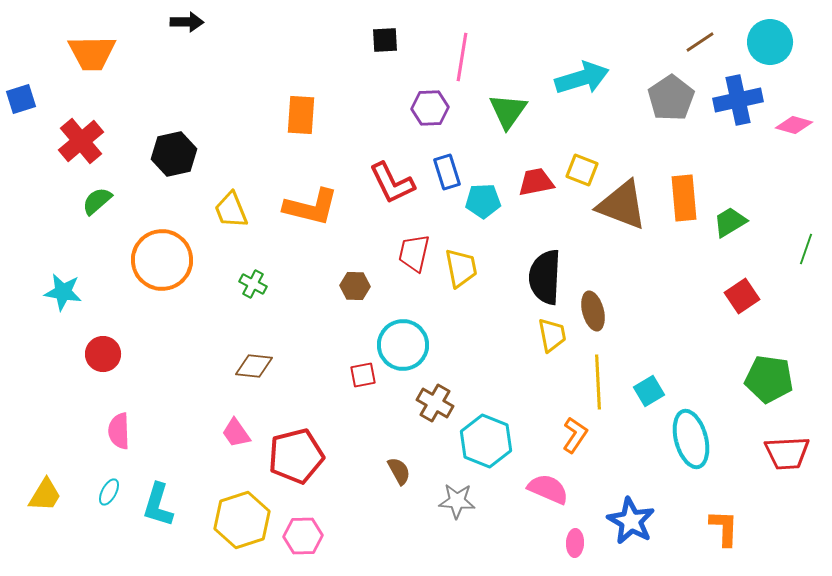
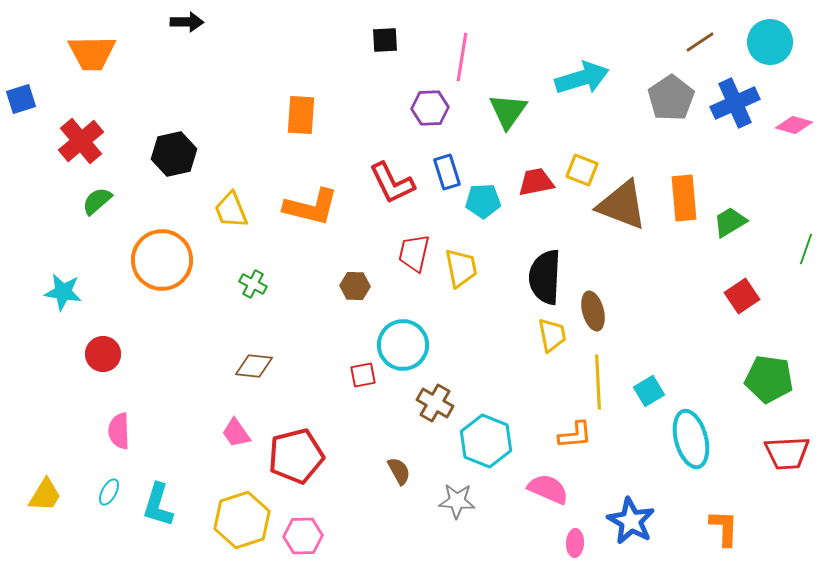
blue cross at (738, 100): moved 3 px left, 3 px down; rotated 12 degrees counterclockwise
orange L-shape at (575, 435): rotated 51 degrees clockwise
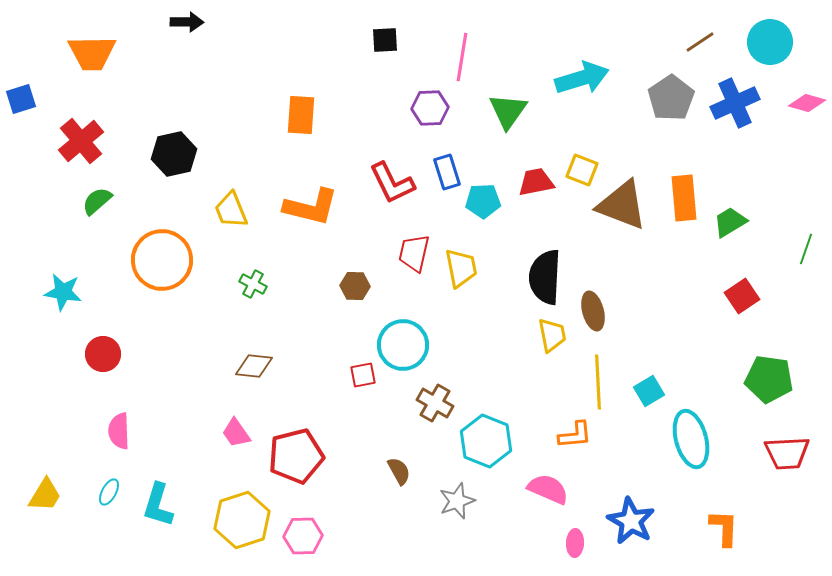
pink diamond at (794, 125): moved 13 px right, 22 px up
gray star at (457, 501): rotated 24 degrees counterclockwise
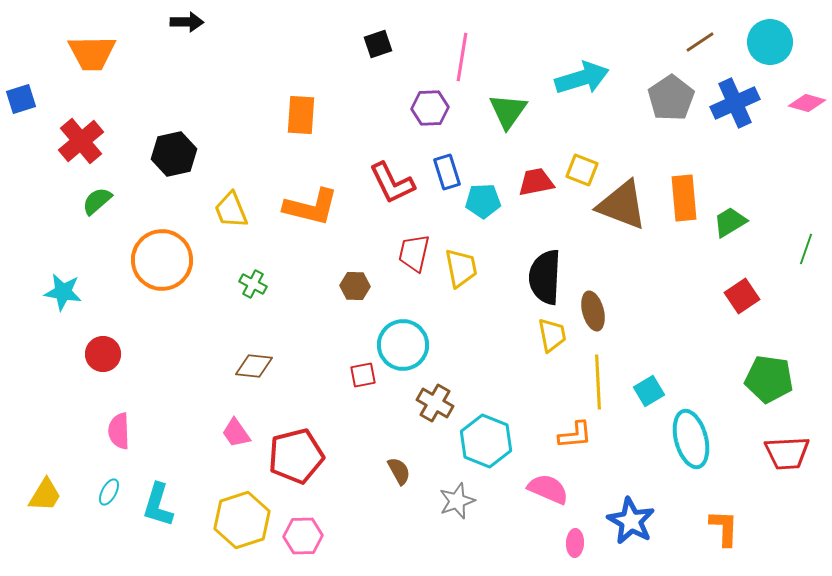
black square at (385, 40): moved 7 px left, 4 px down; rotated 16 degrees counterclockwise
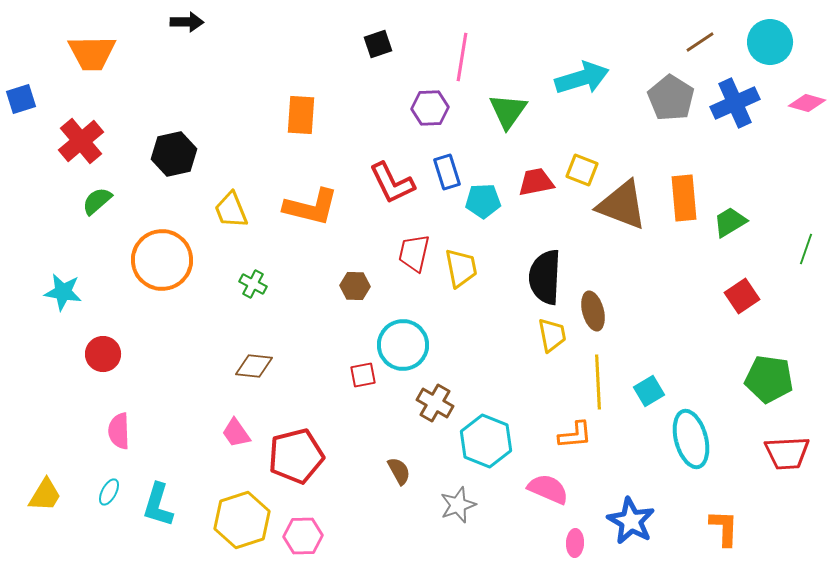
gray pentagon at (671, 98): rotated 6 degrees counterclockwise
gray star at (457, 501): moved 1 px right, 4 px down
